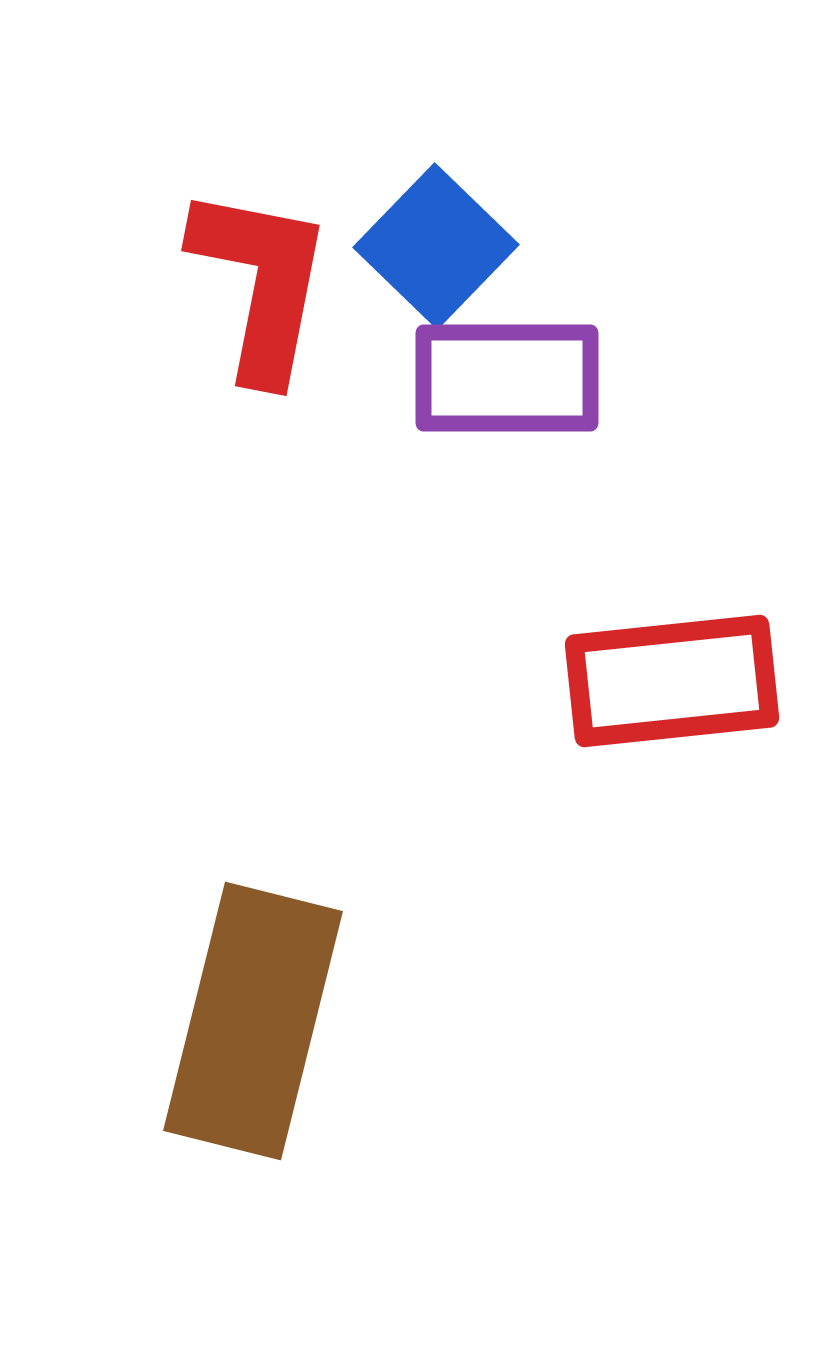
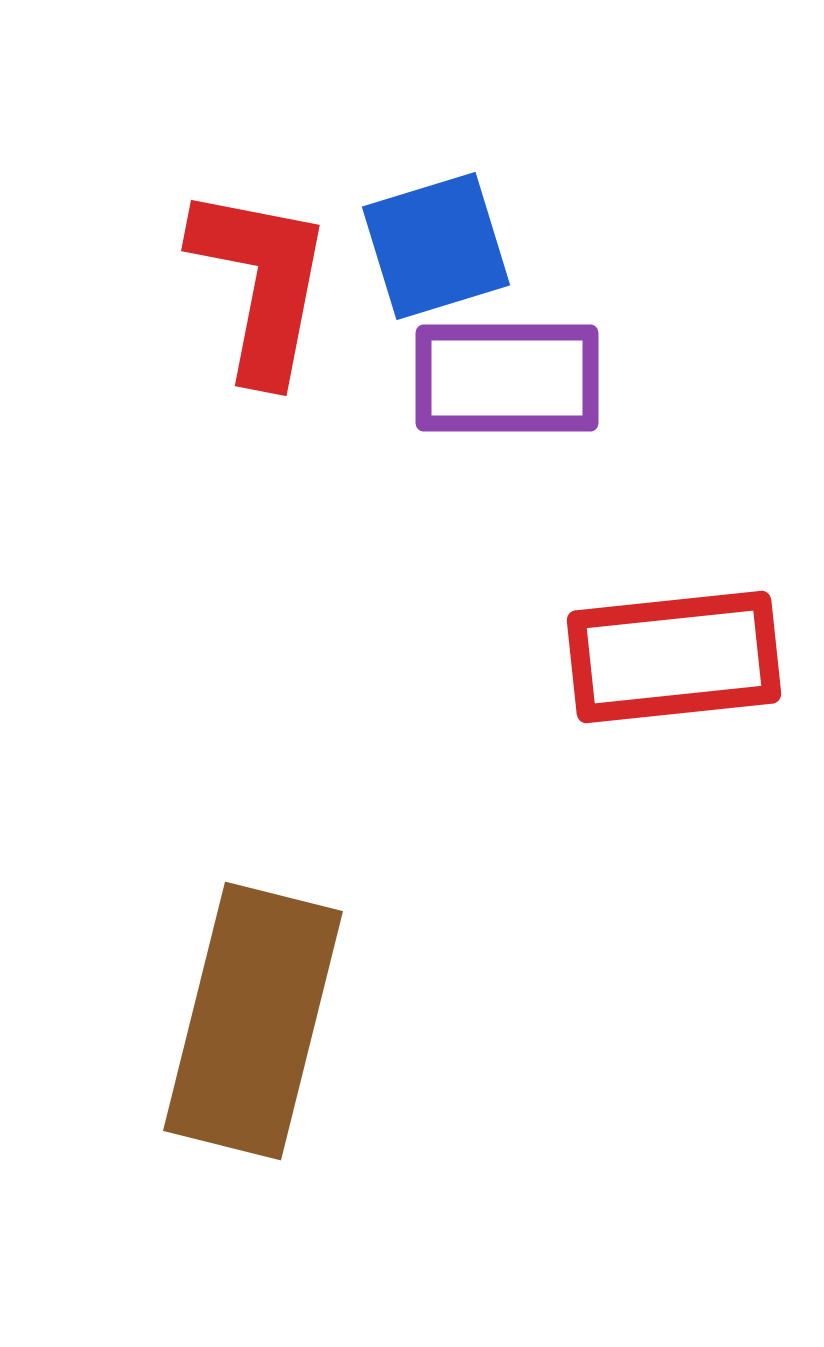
blue square: rotated 29 degrees clockwise
red rectangle: moved 2 px right, 24 px up
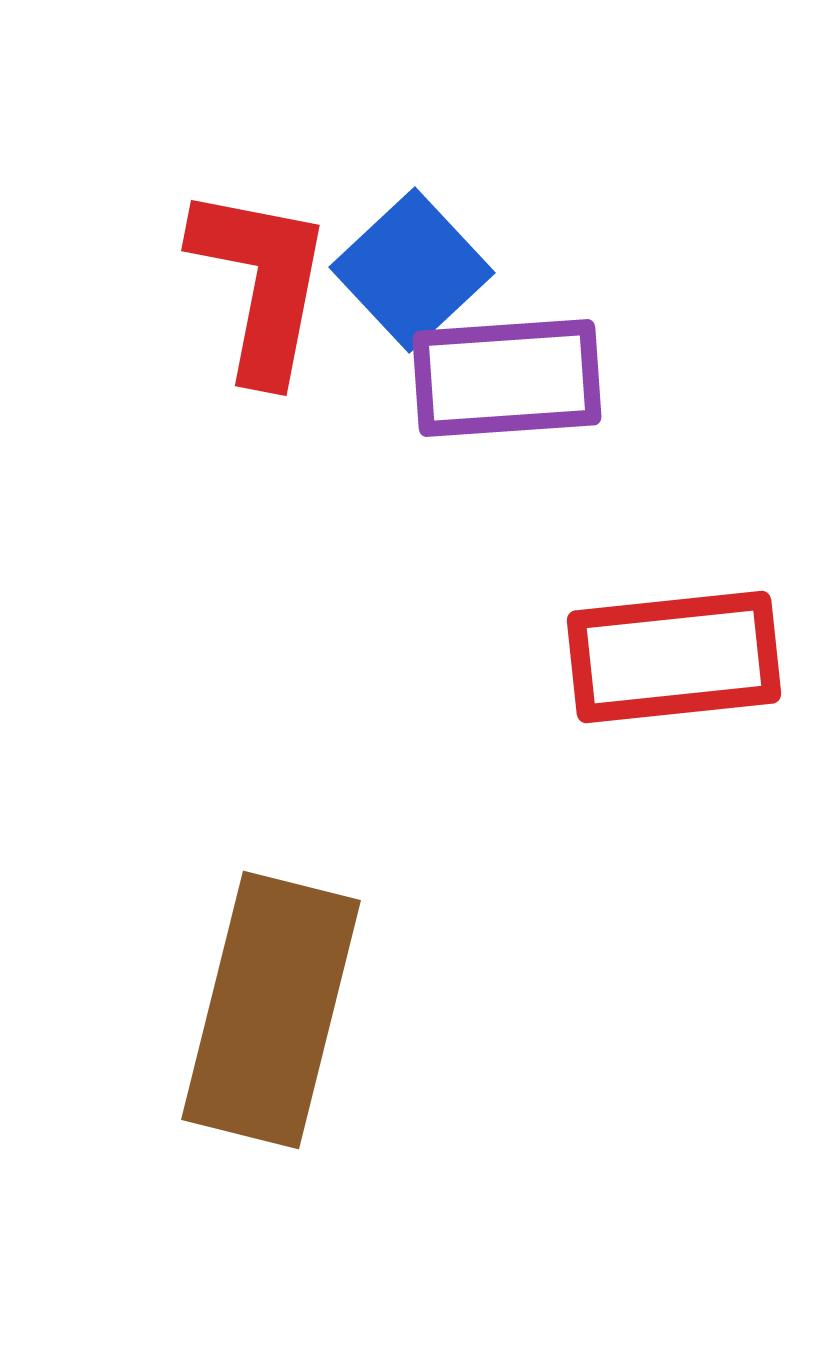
blue square: moved 24 px left, 24 px down; rotated 26 degrees counterclockwise
purple rectangle: rotated 4 degrees counterclockwise
brown rectangle: moved 18 px right, 11 px up
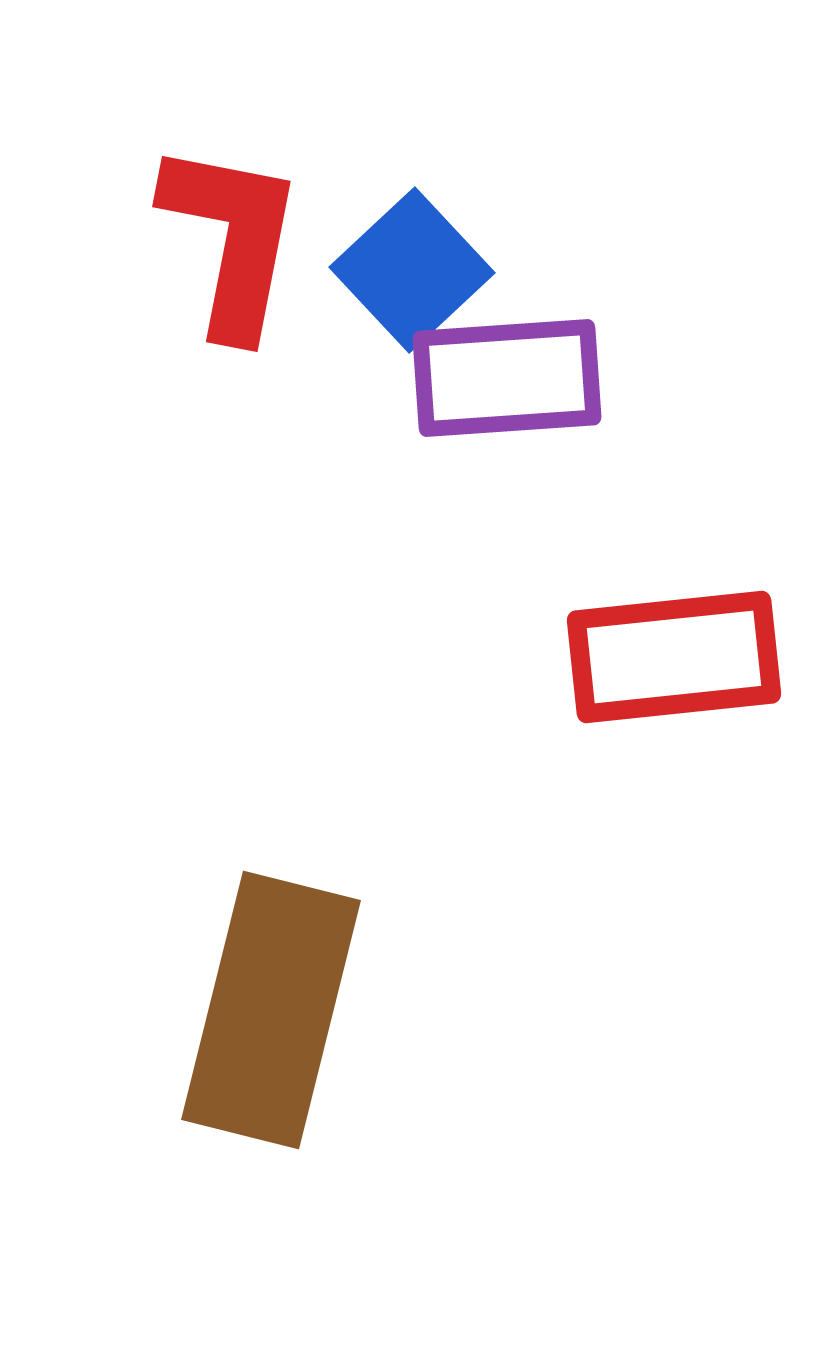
red L-shape: moved 29 px left, 44 px up
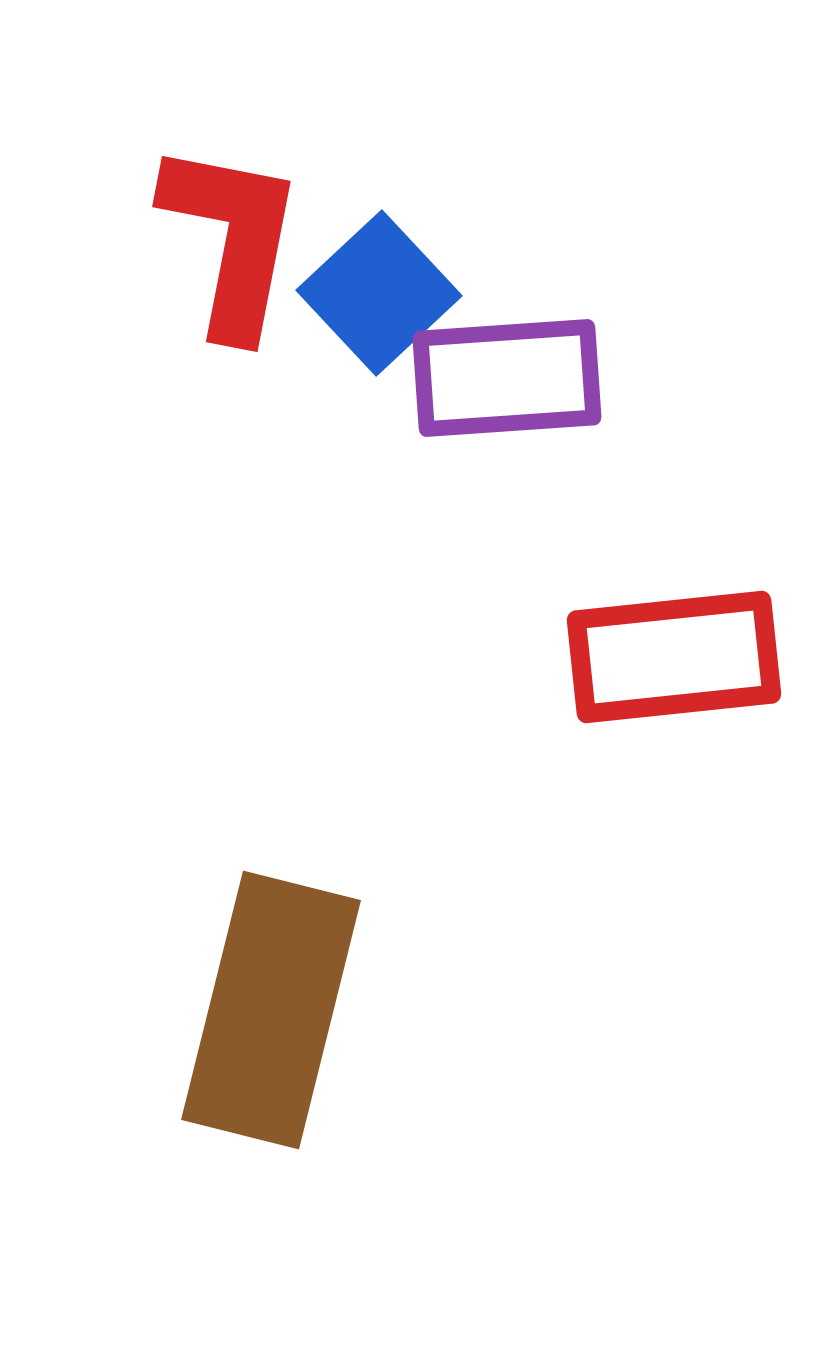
blue square: moved 33 px left, 23 px down
